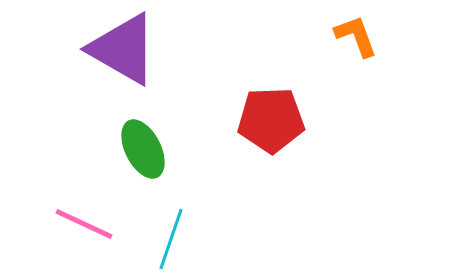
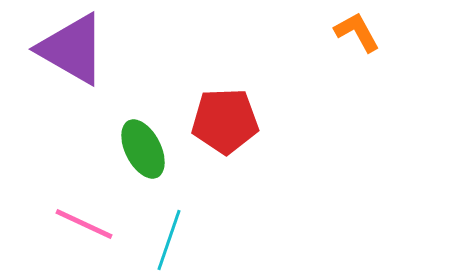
orange L-shape: moved 1 px right, 4 px up; rotated 9 degrees counterclockwise
purple triangle: moved 51 px left
red pentagon: moved 46 px left, 1 px down
cyan line: moved 2 px left, 1 px down
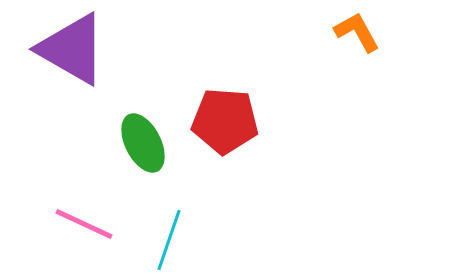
red pentagon: rotated 6 degrees clockwise
green ellipse: moved 6 px up
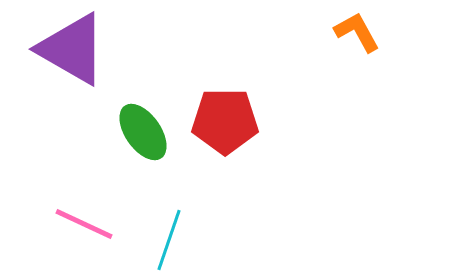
red pentagon: rotated 4 degrees counterclockwise
green ellipse: moved 11 px up; rotated 8 degrees counterclockwise
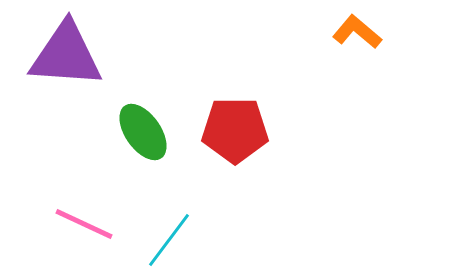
orange L-shape: rotated 21 degrees counterclockwise
purple triangle: moved 6 px left, 6 px down; rotated 26 degrees counterclockwise
red pentagon: moved 10 px right, 9 px down
cyan line: rotated 18 degrees clockwise
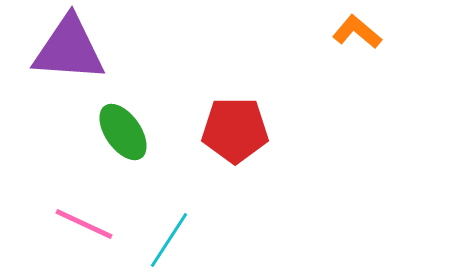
purple triangle: moved 3 px right, 6 px up
green ellipse: moved 20 px left
cyan line: rotated 4 degrees counterclockwise
